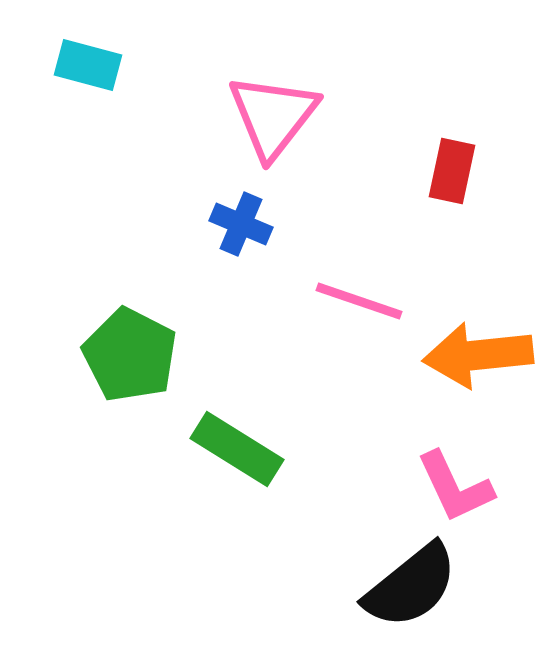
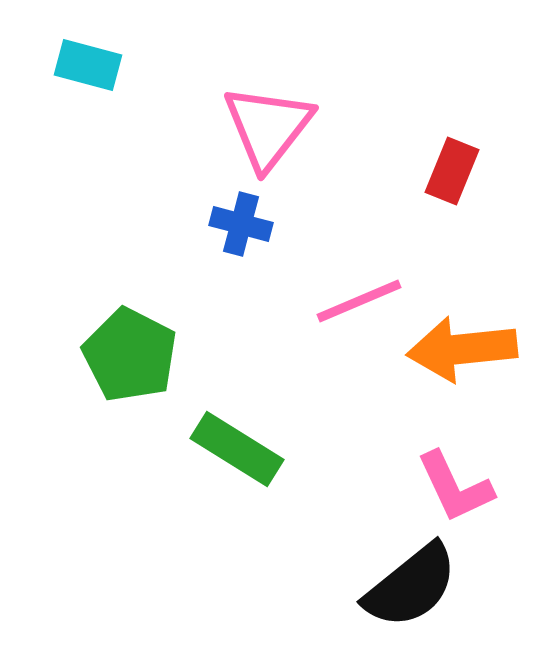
pink triangle: moved 5 px left, 11 px down
red rectangle: rotated 10 degrees clockwise
blue cross: rotated 8 degrees counterclockwise
pink line: rotated 42 degrees counterclockwise
orange arrow: moved 16 px left, 6 px up
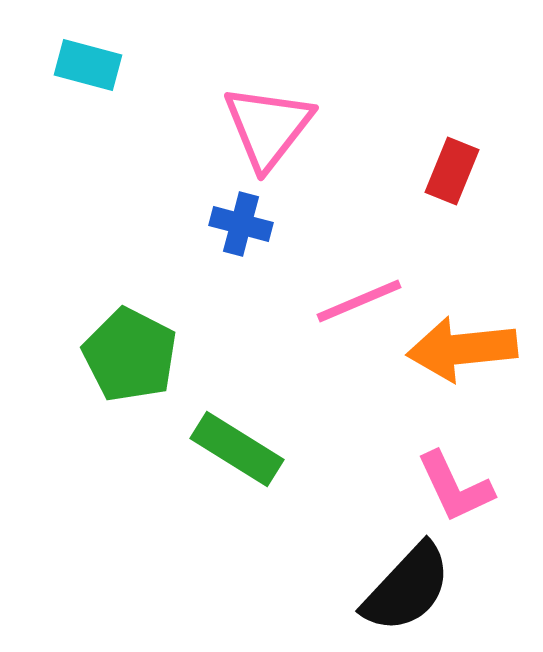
black semicircle: moved 4 px left, 2 px down; rotated 8 degrees counterclockwise
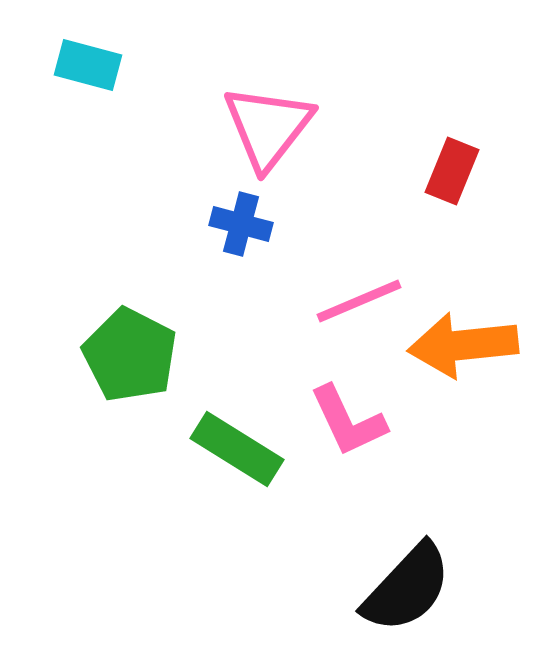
orange arrow: moved 1 px right, 4 px up
pink L-shape: moved 107 px left, 66 px up
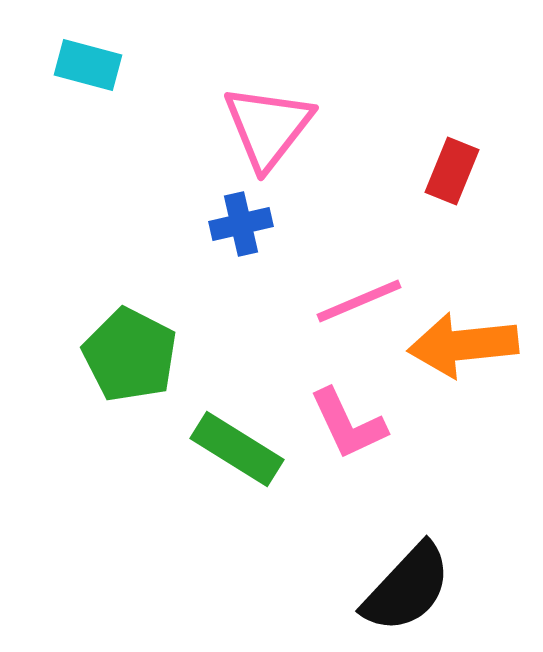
blue cross: rotated 28 degrees counterclockwise
pink L-shape: moved 3 px down
